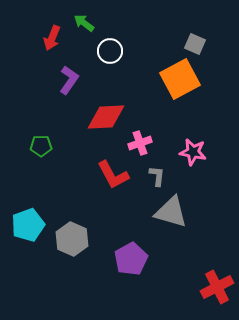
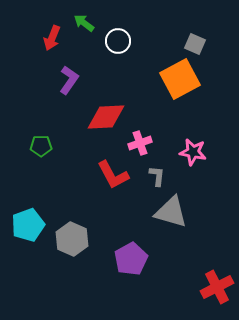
white circle: moved 8 px right, 10 px up
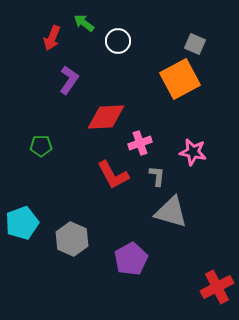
cyan pentagon: moved 6 px left, 2 px up
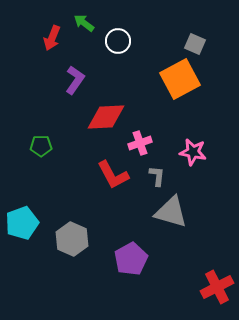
purple L-shape: moved 6 px right
